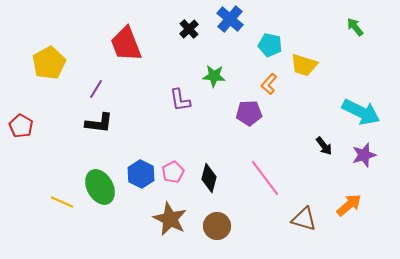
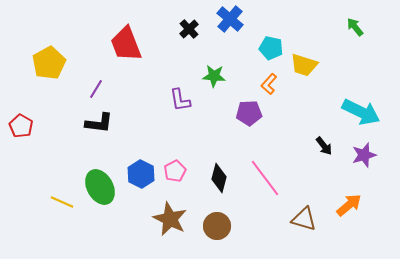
cyan pentagon: moved 1 px right, 3 px down
pink pentagon: moved 2 px right, 1 px up
black diamond: moved 10 px right
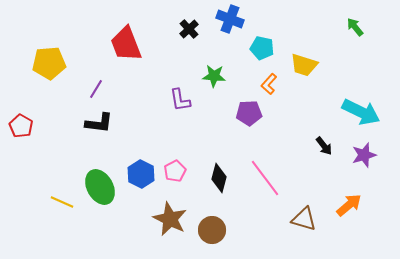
blue cross: rotated 20 degrees counterclockwise
cyan pentagon: moved 9 px left
yellow pentagon: rotated 24 degrees clockwise
brown circle: moved 5 px left, 4 px down
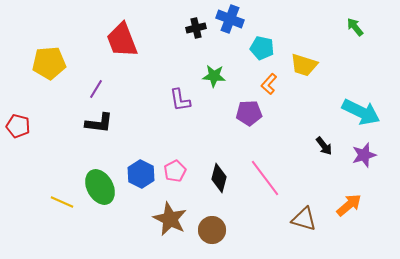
black cross: moved 7 px right, 1 px up; rotated 30 degrees clockwise
red trapezoid: moved 4 px left, 4 px up
red pentagon: moved 3 px left; rotated 15 degrees counterclockwise
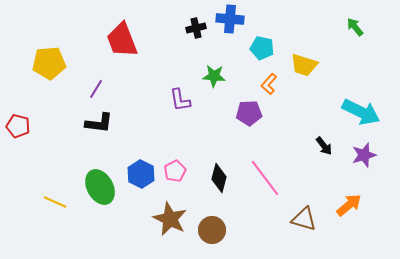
blue cross: rotated 16 degrees counterclockwise
yellow line: moved 7 px left
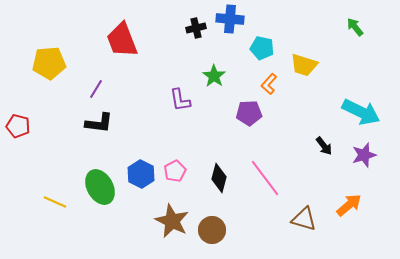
green star: rotated 30 degrees clockwise
brown star: moved 2 px right, 2 px down
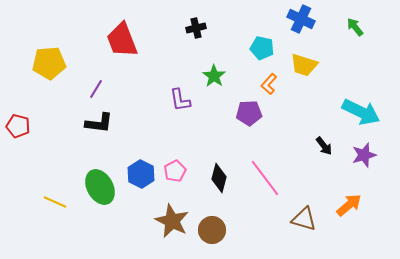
blue cross: moved 71 px right; rotated 20 degrees clockwise
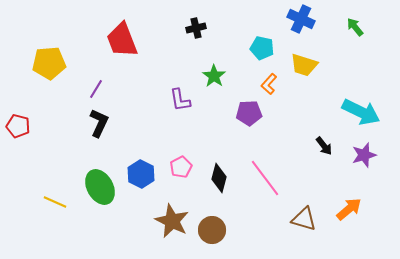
black L-shape: rotated 72 degrees counterclockwise
pink pentagon: moved 6 px right, 4 px up
orange arrow: moved 4 px down
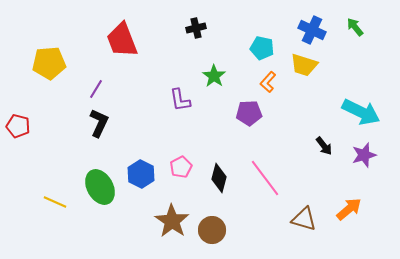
blue cross: moved 11 px right, 11 px down
orange L-shape: moved 1 px left, 2 px up
brown star: rotated 8 degrees clockwise
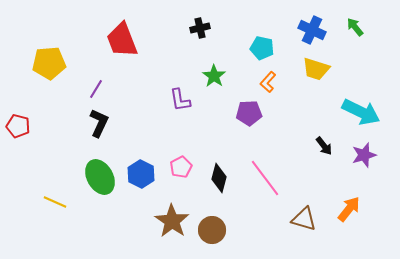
black cross: moved 4 px right
yellow trapezoid: moved 12 px right, 4 px down
green ellipse: moved 10 px up
orange arrow: rotated 12 degrees counterclockwise
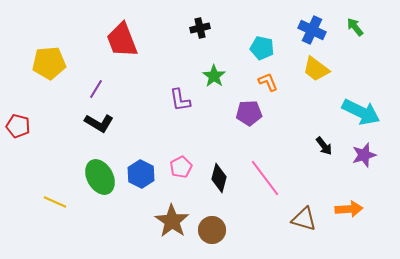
yellow trapezoid: rotated 20 degrees clockwise
orange L-shape: rotated 115 degrees clockwise
black L-shape: rotated 96 degrees clockwise
orange arrow: rotated 48 degrees clockwise
